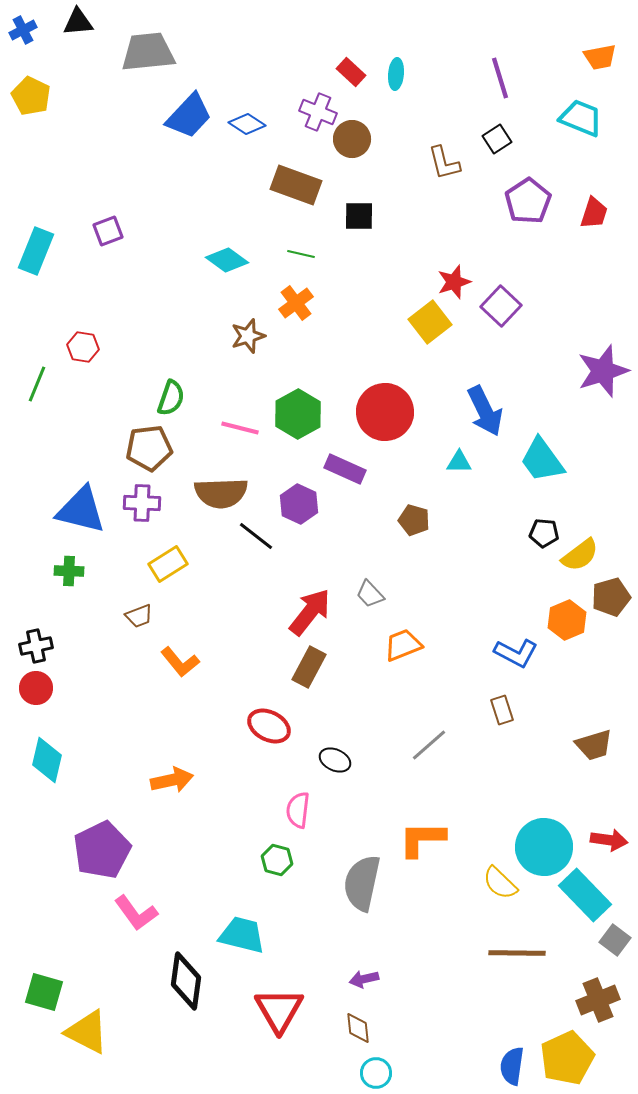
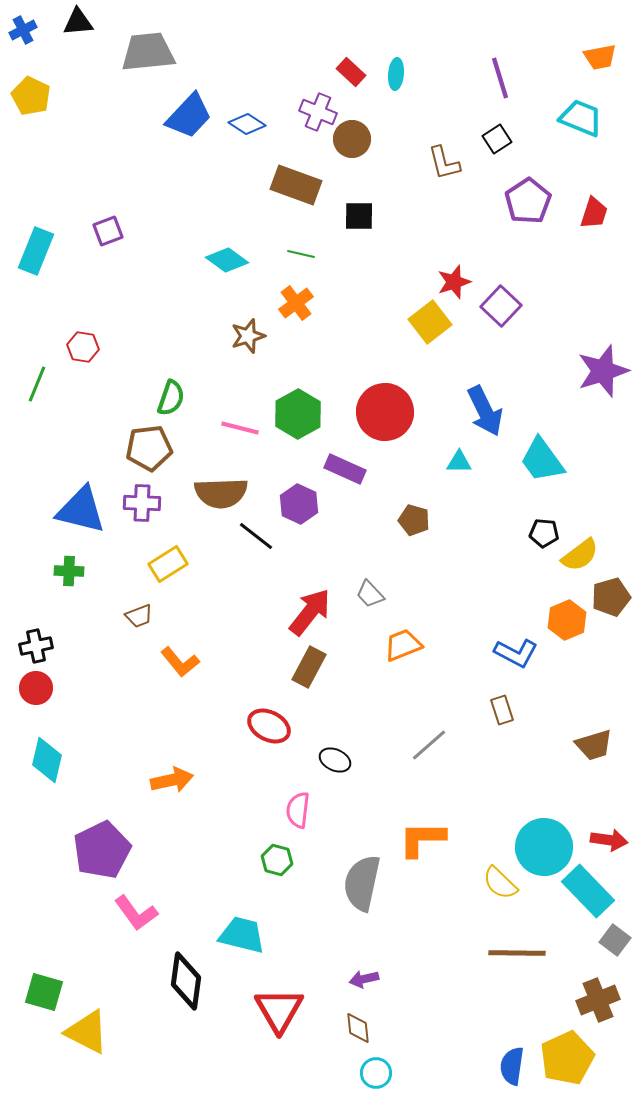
cyan rectangle at (585, 895): moved 3 px right, 4 px up
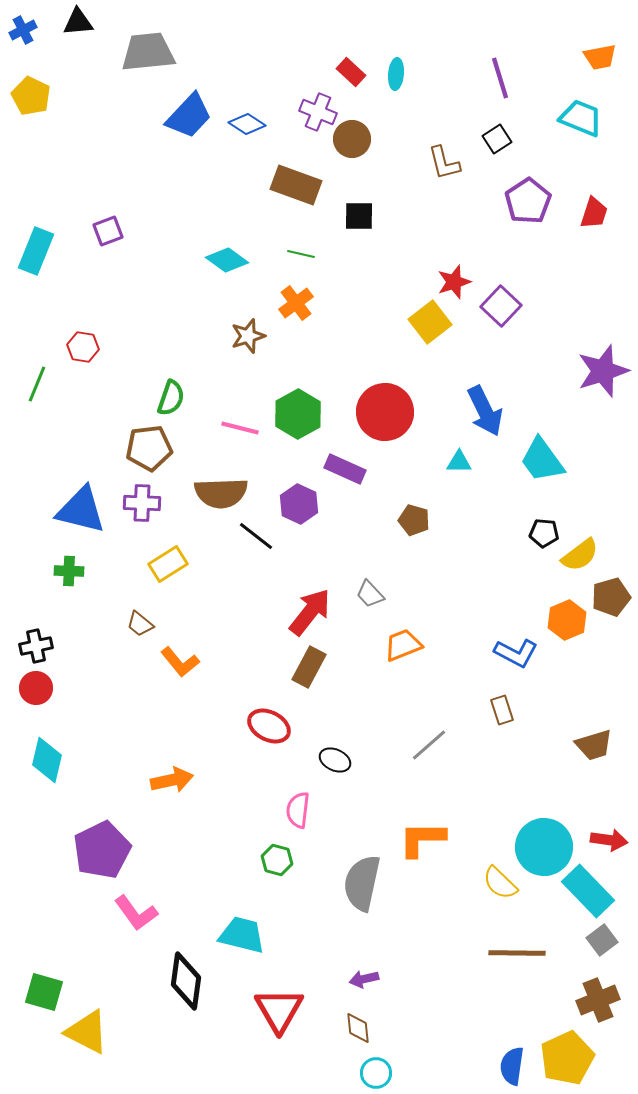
brown trapezoid at (139, 616): moved 1 px right, 8 px down; rotated 60 degrees clockwise
gray square at (615, 940): moved 13 px left; rotated 16 degrees clockwise
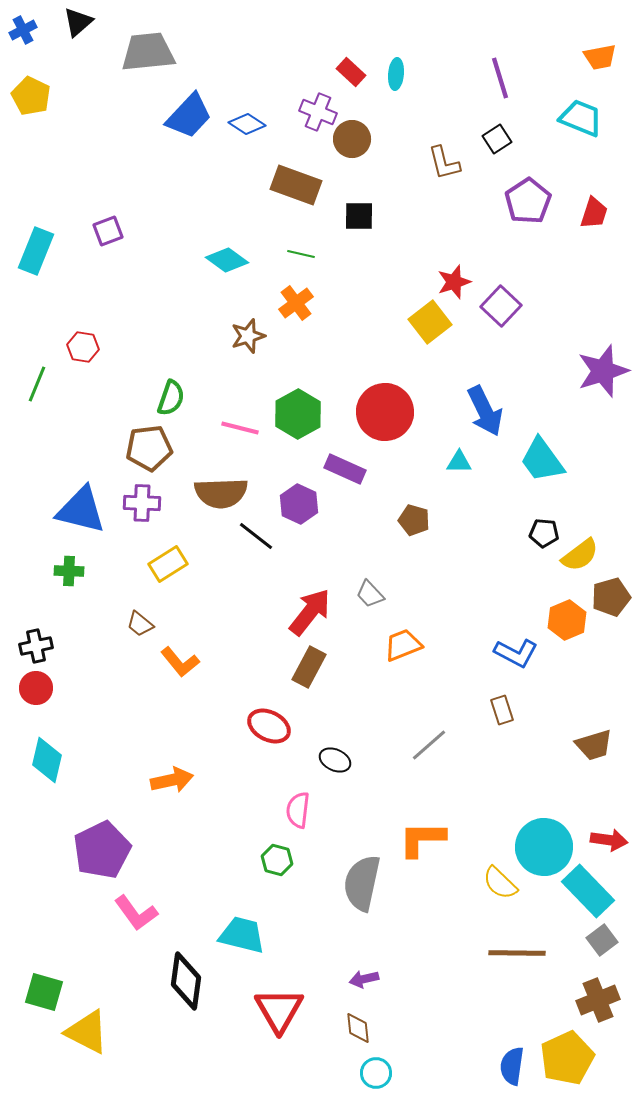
black triangle at (78, 22): rotated 36 degrees counterclockwise
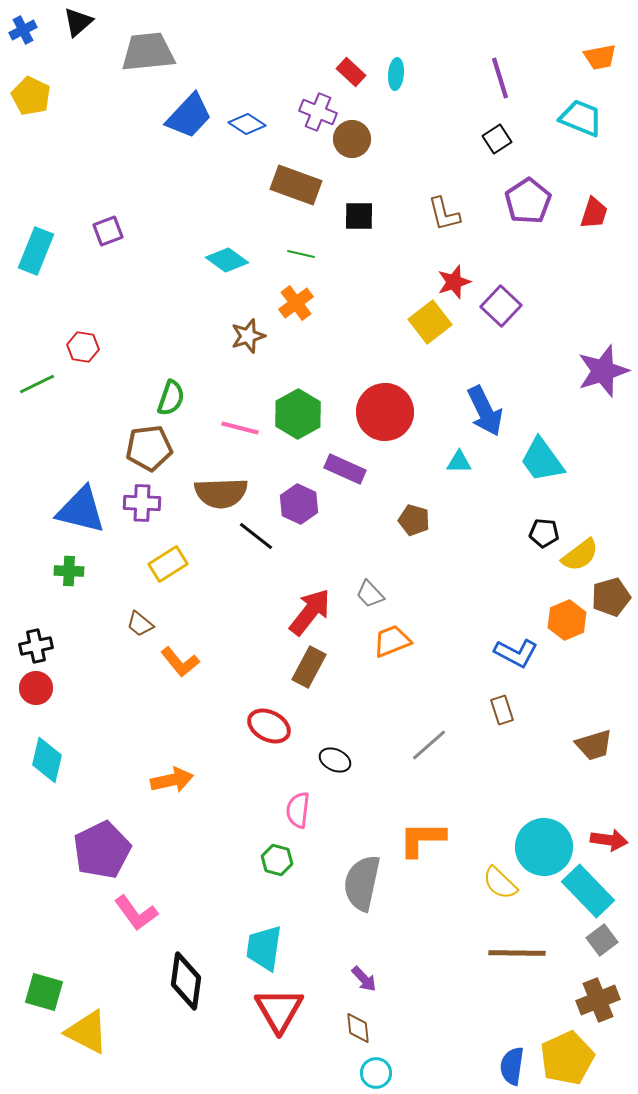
brown L-shape at (444, 163): moved 51 px down
green line at (37, 384): rotated 42 degrees clockwise
orange trapezoid at (403, 645): moved 11 px left, 4 px up
cyan trapezoid at (242, 935): moved 22 px right, 13 px down; rotated 96 degrees counterclockwise
purple arrow at (364, 979): rotated 120 degrees counterclockwise
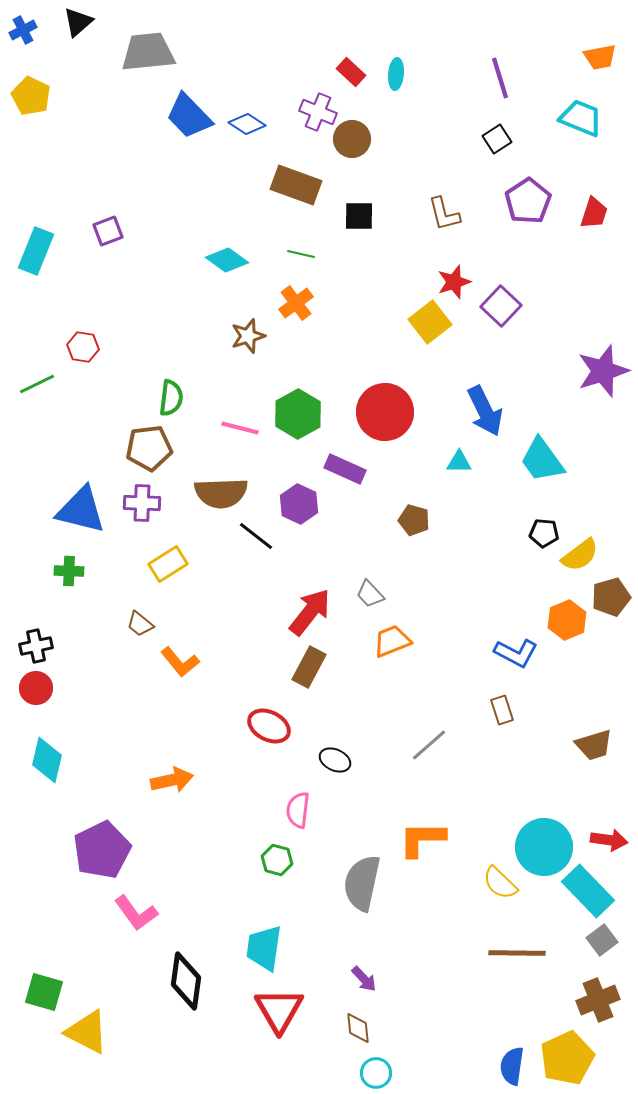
blue trapezoid at (189, 116): rotated 93 degrees clockwise
green semicircle at (171, 398): rotated 12 degrees counterclockwise
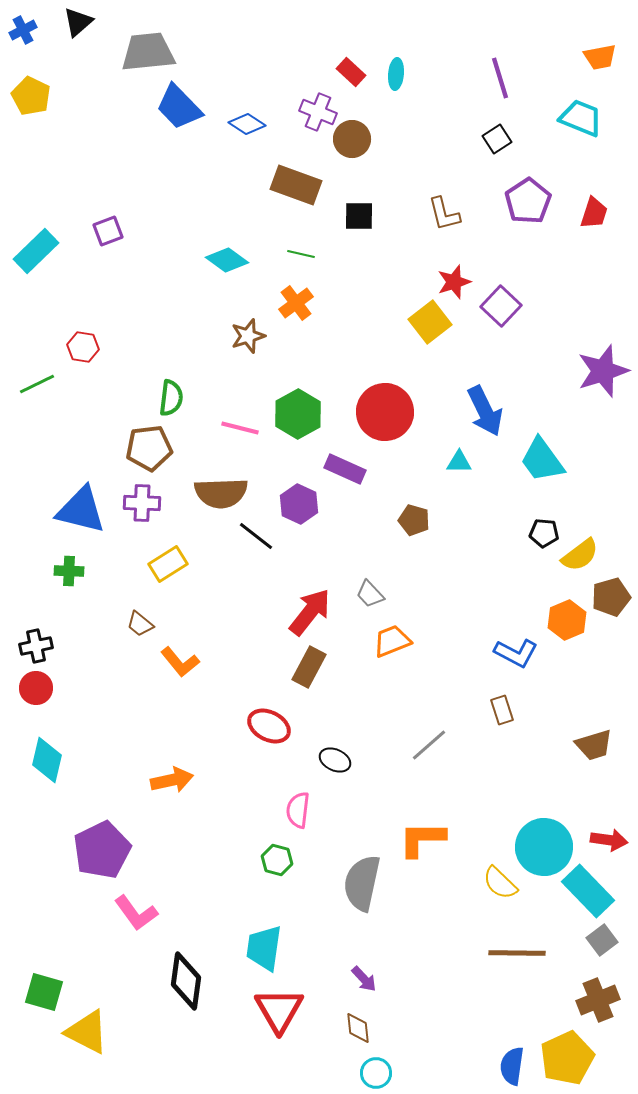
blue trapezoid at (189, 116): moved 10 px left, 9 px up
cyan rectangle at (36, 251): rotated 24 degrees clockwise
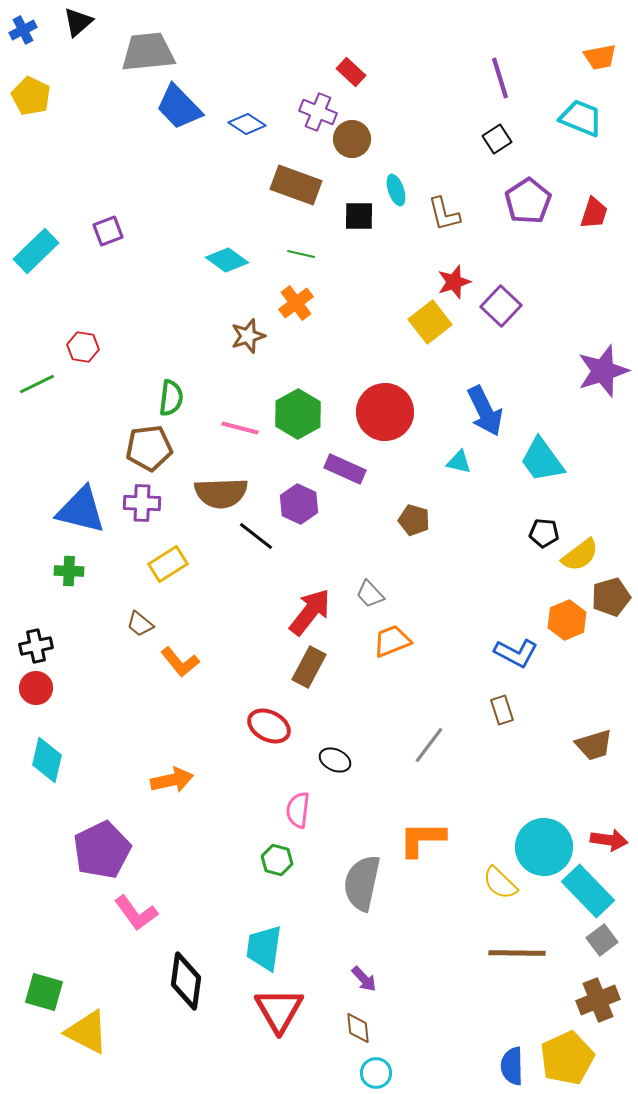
cyan ellipse at (396, 74): moved 116 px down; rotated 24 degrees counterclockwise
cyan triangle at (459, 462): rotated 12 degrees clockwise
gray line at (429, 745): rotated 12 degrees counterclockwise
blue semicircle at (512, 1066): rotated 9 degrees counterclockwise
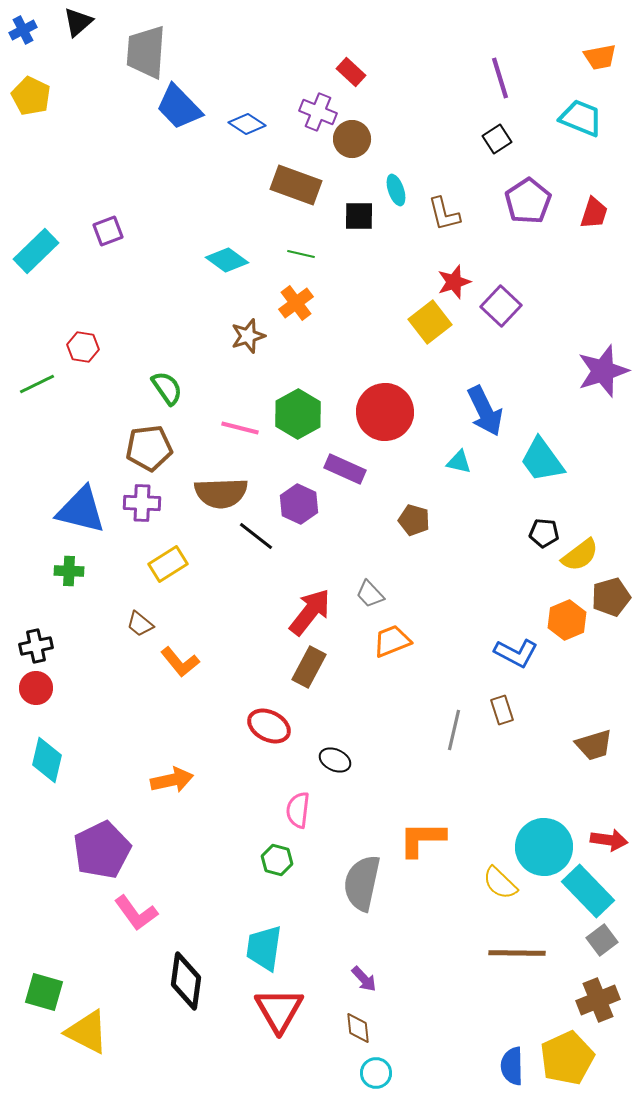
gray trapezoid at (148, 52): moved 2 px left; rotated 80 degrees counterclockwise
green semicircle at (171, 398): moved 4 px left, 10 px up; rotated 42 degrees counterclockwise
gray line at (429, 745): moved 25 px right, 15 px up; rotated 24 degrees counterclockwise
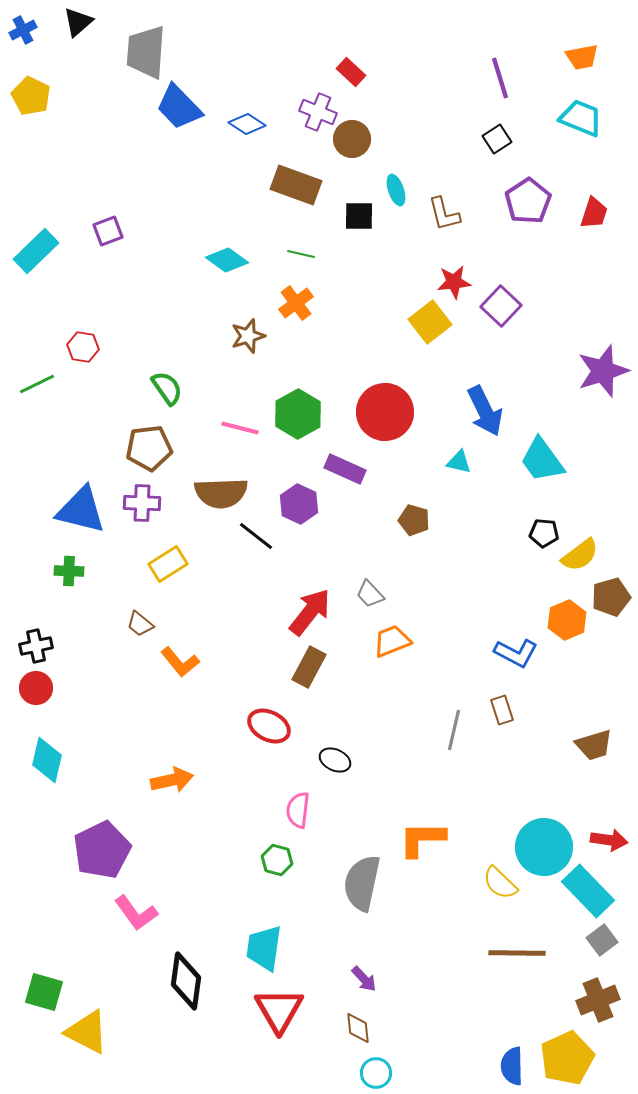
orange trapezoid at (600, 57): moved 18 px left
red star at (454, 282): rotated 12 degrees clockwise
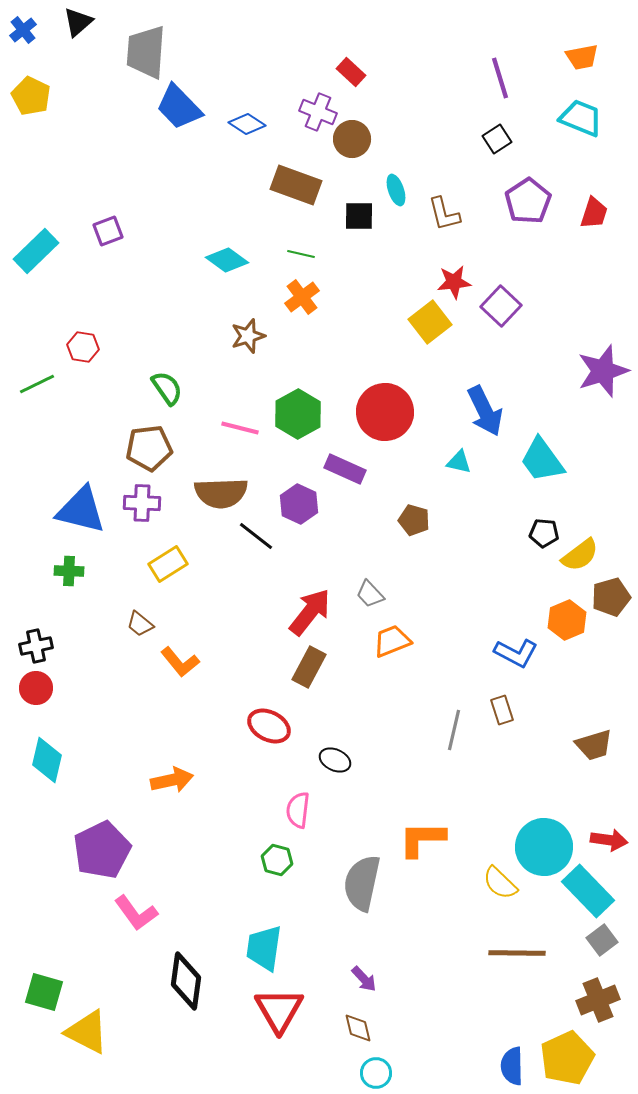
blue cross at (23, 30): rotated 12 degrees counterclockwise
orange cross at (296, 303): moved 6 px right, 6 px up
brown diamond at (358, 1028): rotated 8 degrees counterclockwise
